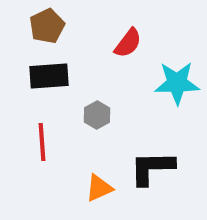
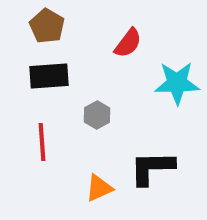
brown pentagon: rotated 16 degrees counterclockwise
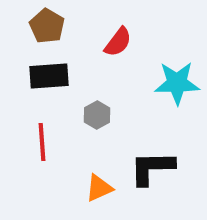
red semicircle: moved 10 px left, 1 px up
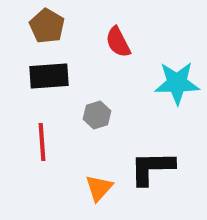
red semicircle: rotated 116 degrees clockwise
gray hexagon: rotated 12 degrees clockwise
orange triangle: rotated 24 degrees counterclockwise
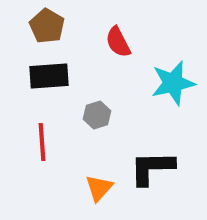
cyan star: moved 4 px left; rotated 12 degrees counterclockwise
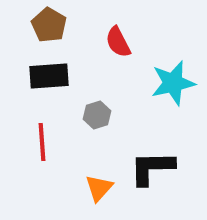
brown pentagon: moved 2 px right, 1 px up
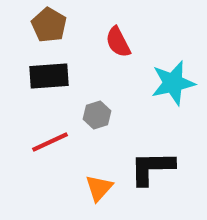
red line: moved 8 px right; rotated 69 degrees clockwise
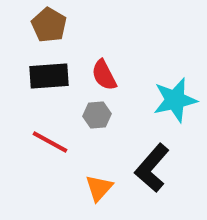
red semicircle: moved 14 px left, 33 px down
cyan star: moved 2 px right, 17 px down
gray hexagon: rotated 12 degrees clockwise
red line: rotated 54 degrees clockwise
black L-shape: rotated 48 degrees counterclockwise
